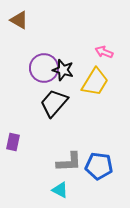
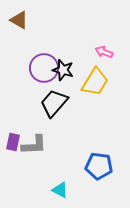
gray L-shape: moved 35 px left, 17 px up
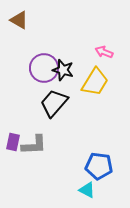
cyan triangle: moved 27 px right
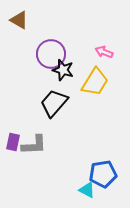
purple circle: moved 7 px right, 14 px up
blue pentagon: moved 4 px right, 8 px down; rotated 16 degrees counterclockwise
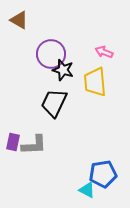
yellow trapezoid: rotated 144 degrees clockwise
black trapezoid: rotated 16 degrees counterclockwise
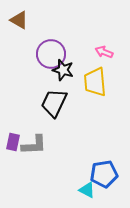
blue pentagon: moved 1 px right
